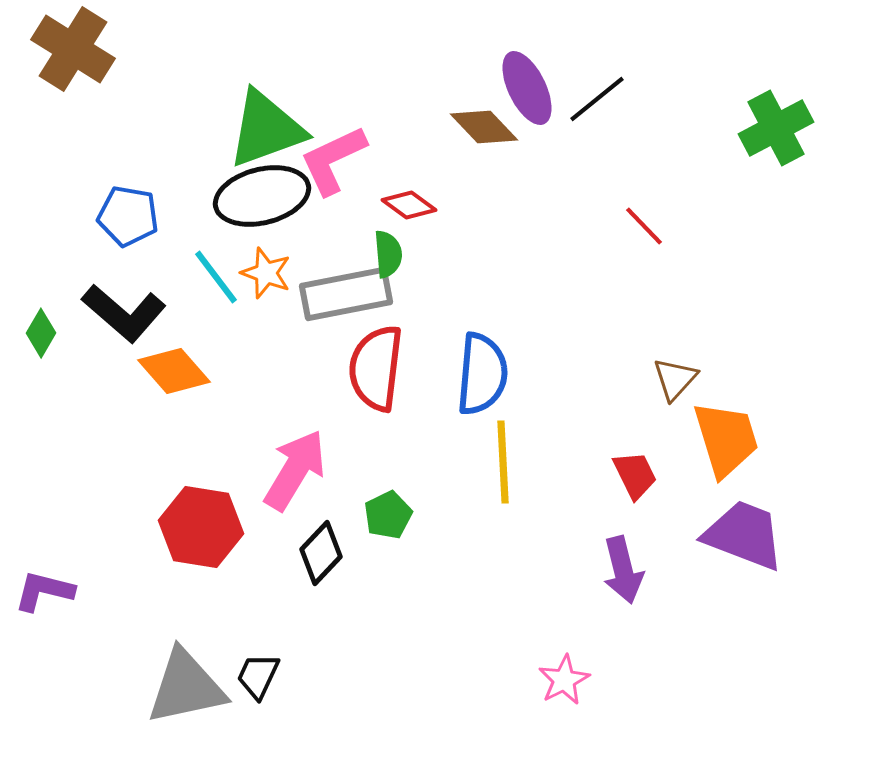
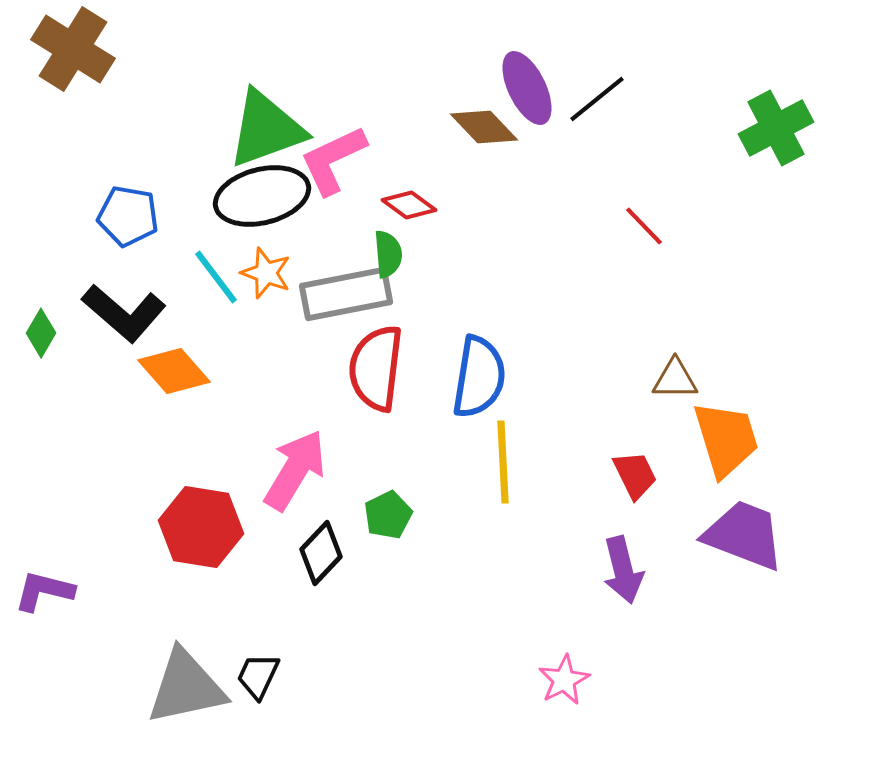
blue semicircle: moved 3 px left, 3 px down; rotated 4 degrees clockwise
brown triangle: rotated 48 degrees clockwise
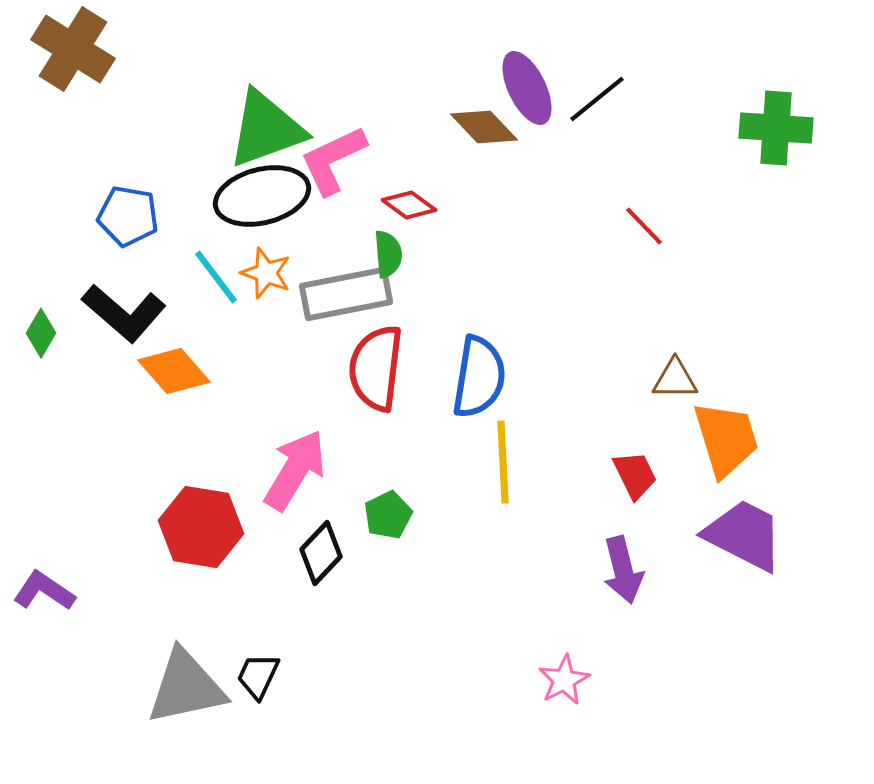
green cross: rotated 32 degrees clockwise
purple trapezoid: rotated 6 degrees clockwise
purple L-shape: rotated 20 degrees clockwise
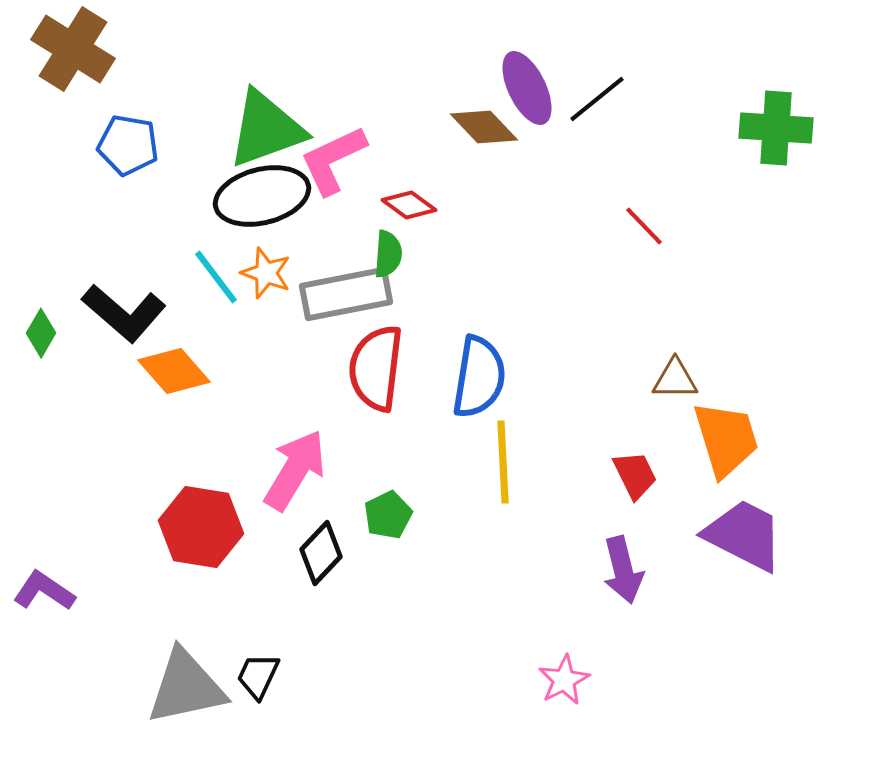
blue pentagon: moved 71 px up
green semicircle: rotated 9 degrees clockwise
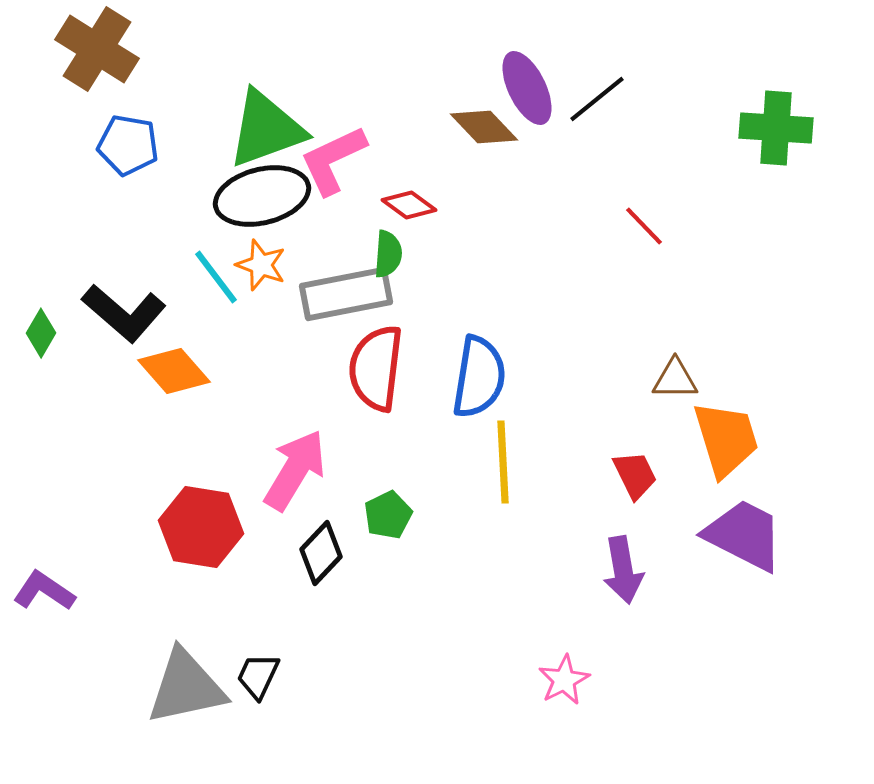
brown cross: moved 24 px right
orange star: moved 5 px left, 8 px up
purple arrow: rotated 4 degrees clockwise
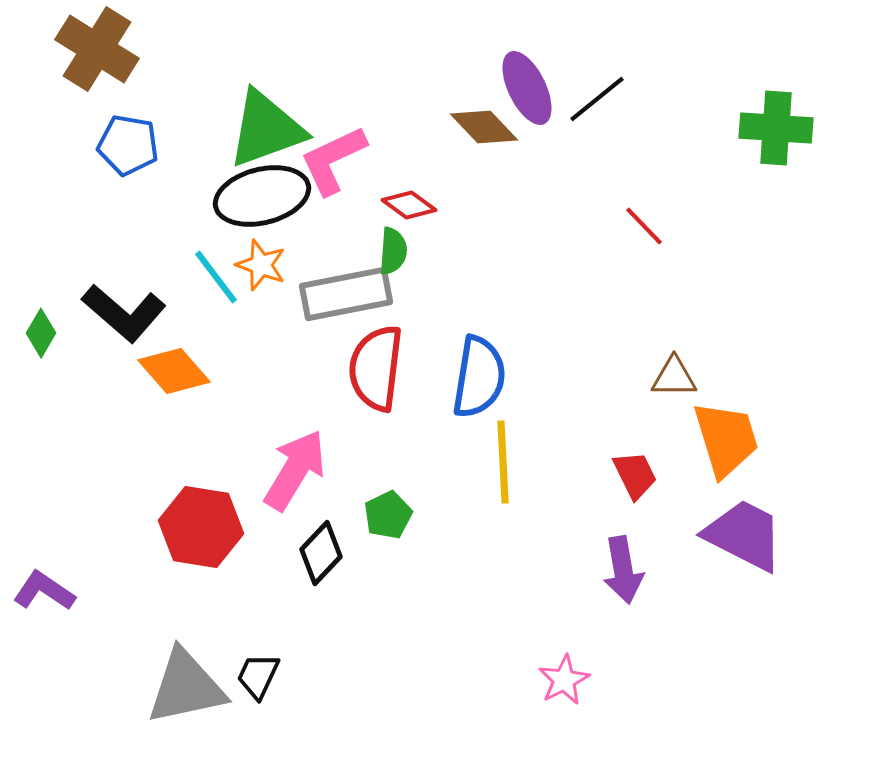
green semicircle: moved 5 px right, 3 px up
brown triangle: moved 1 px left, 2 px up
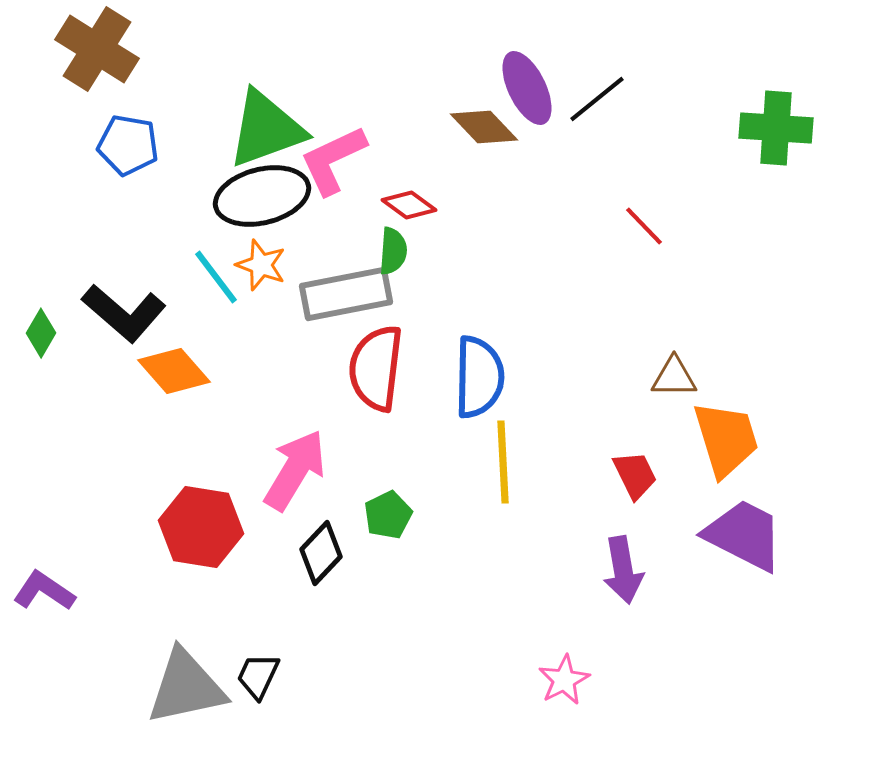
blue semicircle: rotated 8 degrees counterclockwise
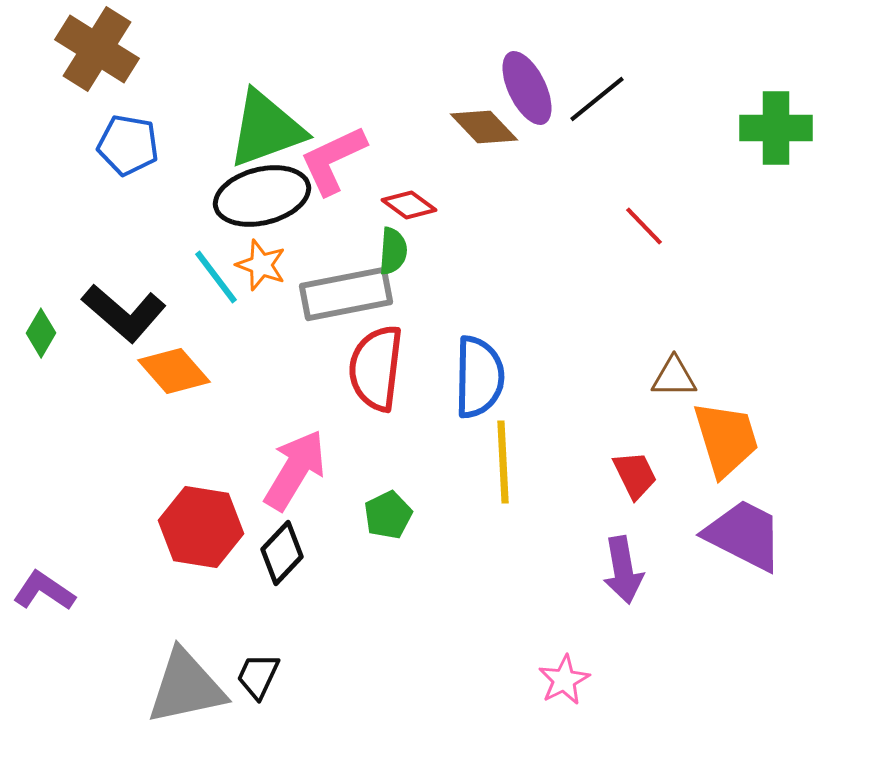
green cross: rotated 4 degrees counterclockwise
black diamond: moved 39 px left
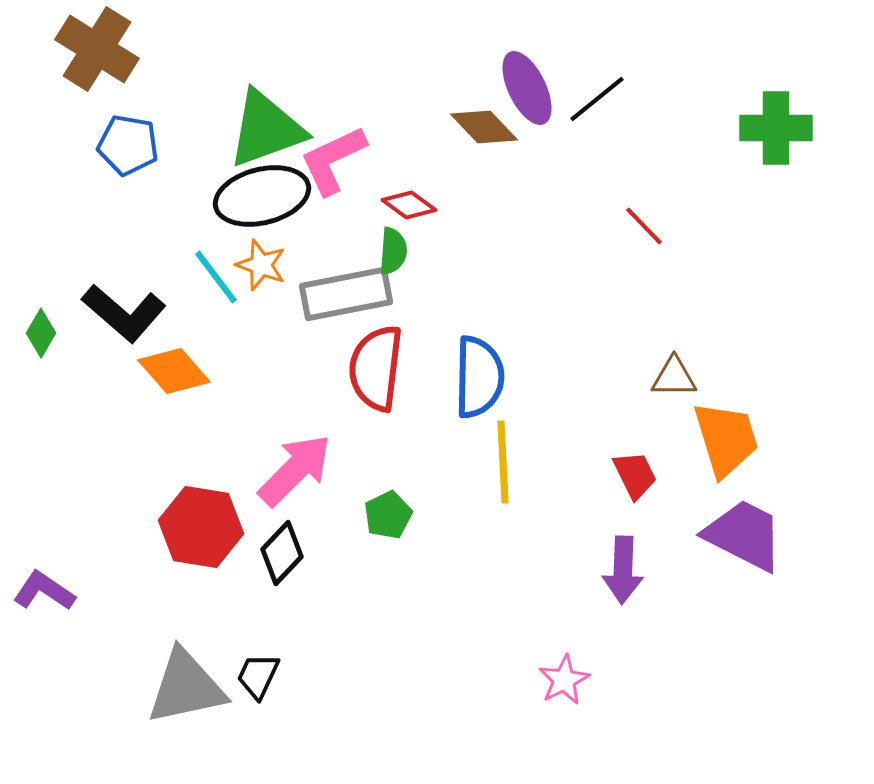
pink arrow: rotated 14 degrees clockwise
purple arrow: rotated 12 degrees clockwise
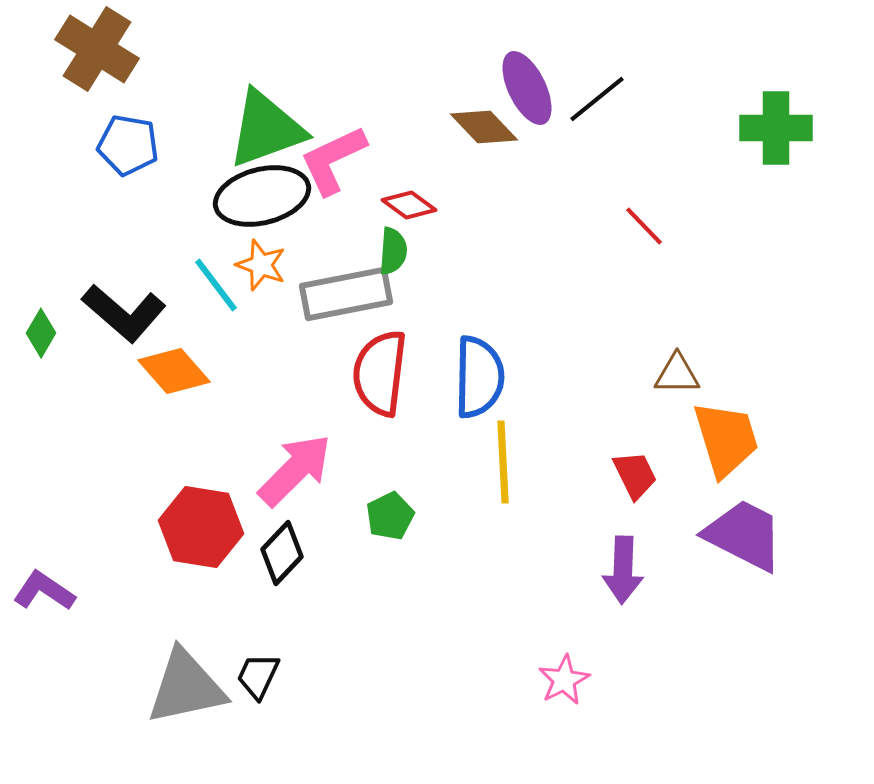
cyan line: moved 8 px down
red semicircle: moved 4 px right, 5 px down
brown triangle: moved 3 px right, 3 px up
green pentagon: moved 2 px right, 1 px down
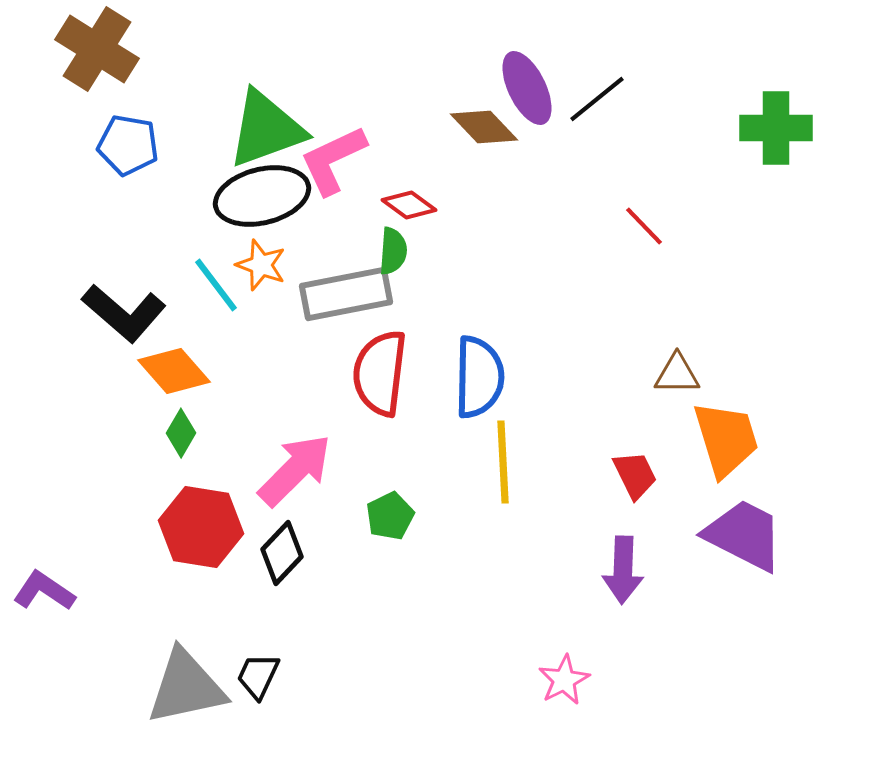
green diamond: moved 140 px right, 100 px down
